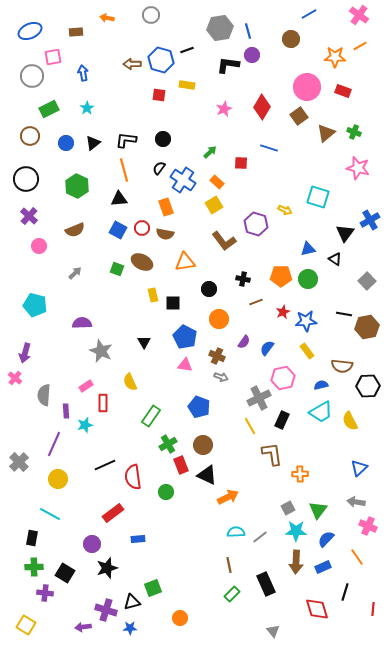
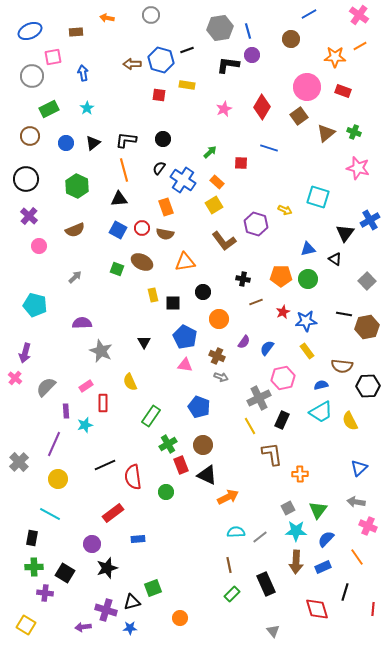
gray arrow at (75, 273): moved 4 px down
black circle at (209, 289): moved 6 px left, 3 px down
gray semicircle at (44, 395): moved 2 px right, 8 px up; rotated 40 degrees clockwise
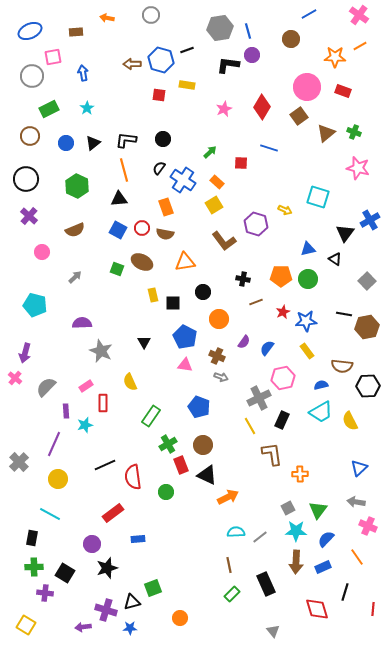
pink circle at (39, 246): moved 3 px right, 6 px down
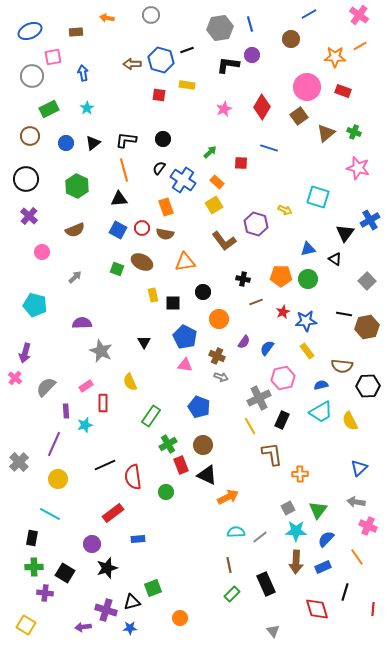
blue line at (248, 31): moved 2 px right, 7 px up
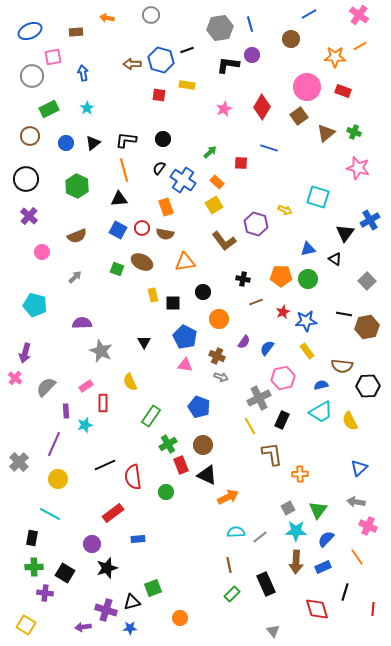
brown semicircle at (75, 230): moved 2 px right, 6 px down
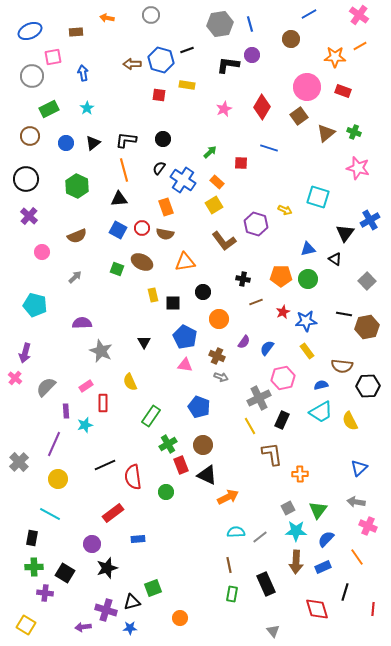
gray hexagon at (220, 28): moved 4 px up
green rectangle at (232, 594): rotated 35 degrees counterclockwise
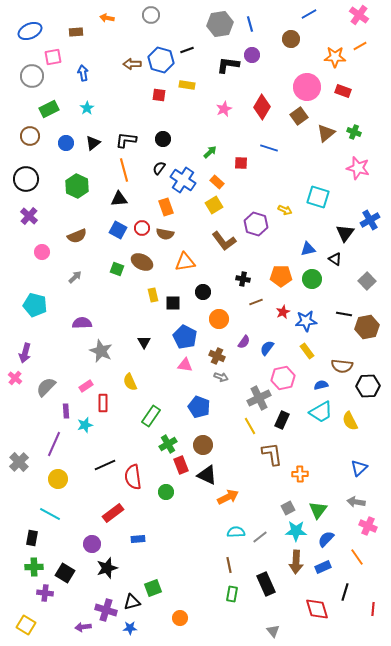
green circle at (308, 279): moved 4 px right
